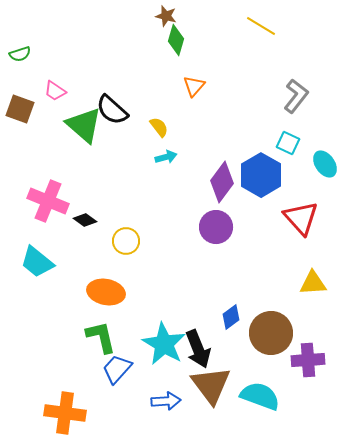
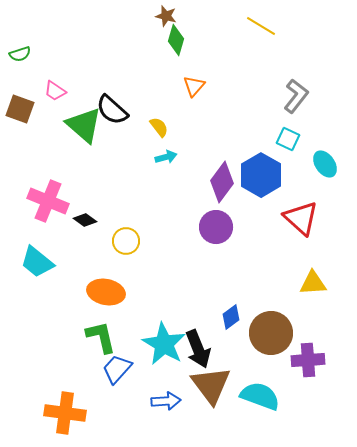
cyan square: moved 4 px up
red triangle: rotated 6 degrees counterclockwise
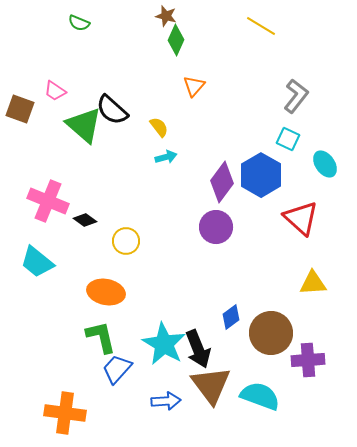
green diamond: rotated 8 degrees clockwise
green semicircle: moved 59 px right, 31 px up; rotated 40 degrees clockwise
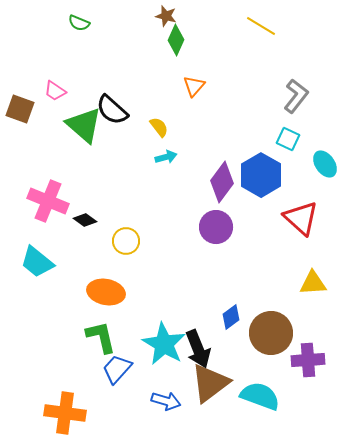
brown triangle: moved 1 px left, 2 px up; rotated 30 degrees clockwise
blue arrow: rotated 20 degrees clockwise
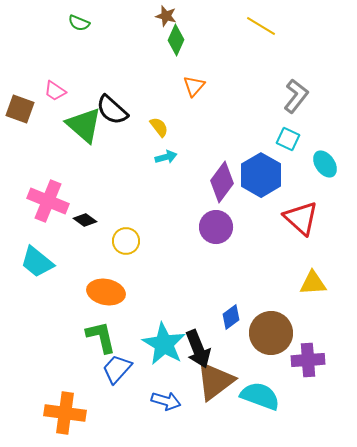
brown triangle: moved 5 px right, 2 px up
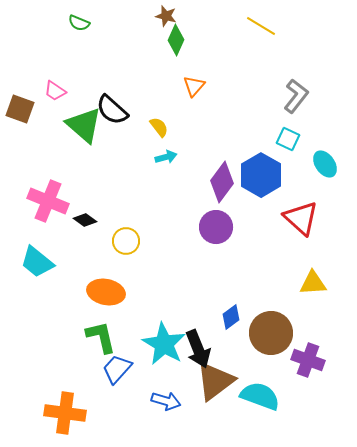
purple cross: rotated 24 degrees clockwise
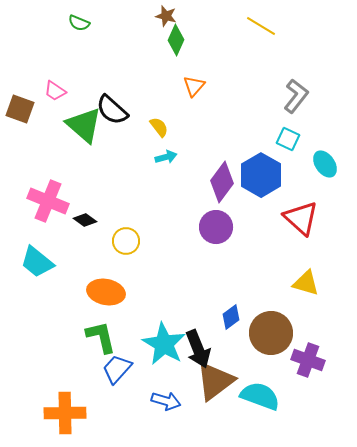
yellow triangle: moved 7 px left; rotated 20 degrees clockwise
orange cross: rotated 9 degrees counterclockwise
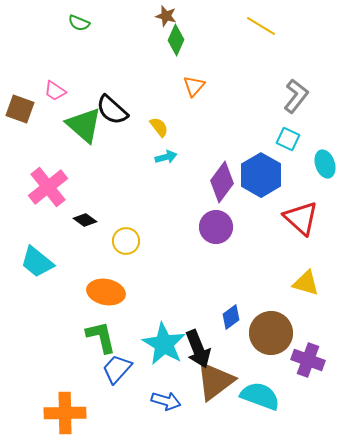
cyan ellipse: rotated 16 degrees clockwise
pink cross: moved 14 px up; rotated 30 degrees clockwise
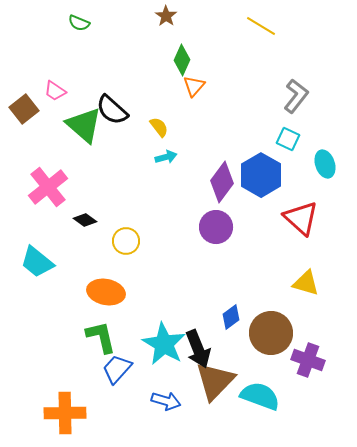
brown star: rotated 20 degrees clockwise
green diamond: moved 6 px right, 20 px down
brown square: moved 4 px right; rotated 32 degrees clockwise
brown triangle: rotated 9 degrees counterclockwise
